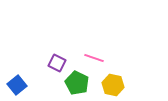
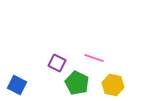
blue square: rotated 24 degrees counterclockwise
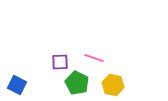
purple square: moved 3 px right, 1 px up; rotated 30 degrees counterclockwise
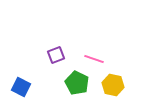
pink line: moved 1 px down
purple square: moved 4 px left, 7 px up; rotated 18 degrees counterclockwise
blue square: moved 4 px right, 2 px down
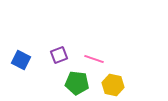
purple square: moved 3 px right
green pentagon: rotated 20 degrees counterclockwise
blue square: moved 27 px up
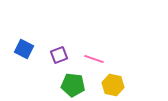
blue square: moved 3 px right, 11 px up
green pentagon: moved 4 px left, 2 px down
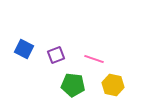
purple square: moved 3 px left
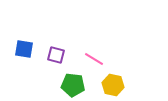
blue square: rotated 18 degrees counterclockwise
purple square: rotated 36 degrees clockwise
pink line: rotated 12 degrees clockwise
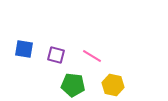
pink line: moved 2 px left, 3 px up
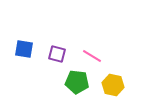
purple square: moved 1 px right, 1 px up
green pentagon: moved 4 px right, 3 px up
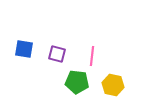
pink line: rotated 66 degrees clockwise
